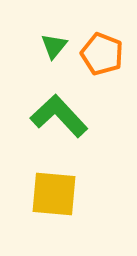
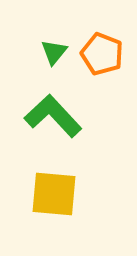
green triangle: moved 6 px down
green L-shape: moved 6 px left
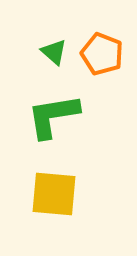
green triangle: rotated 28 degrees counterclockwise
green L-shape: rotated 56 degrees counterclockwise
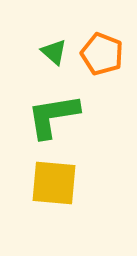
yellow square: moved 11 px up
